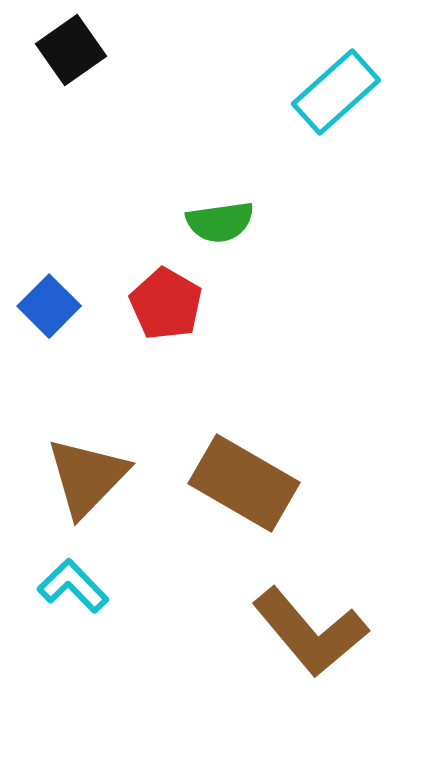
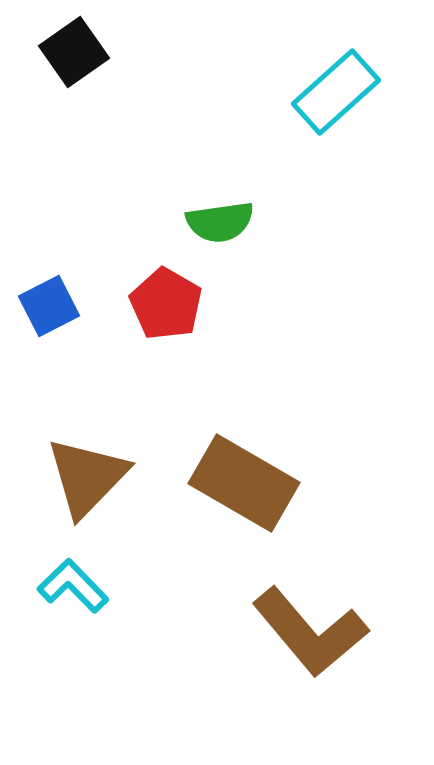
black square: moved 3 px right, 2 px down
blue square: rotated 18 degrees clockwise
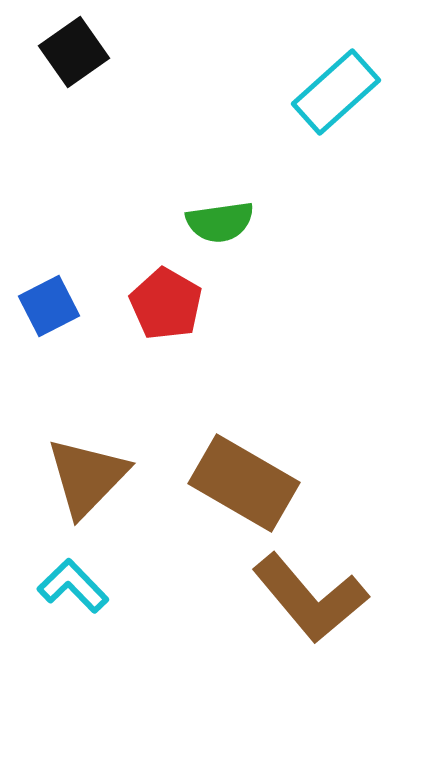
brown L-shape: moved 34 px up
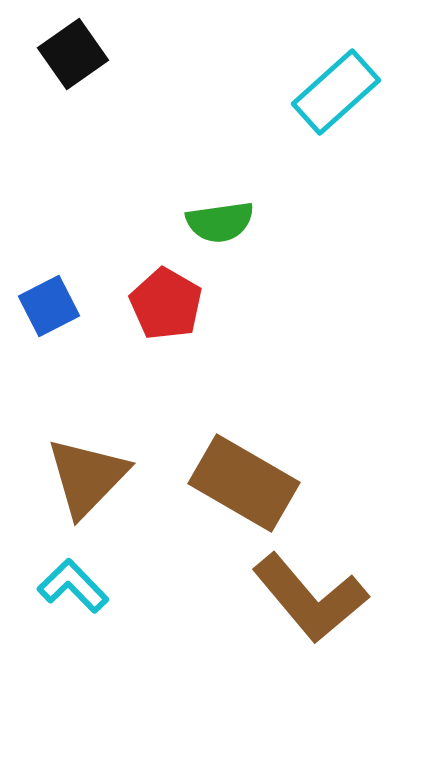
black square: moved 1 px left, 2 px down
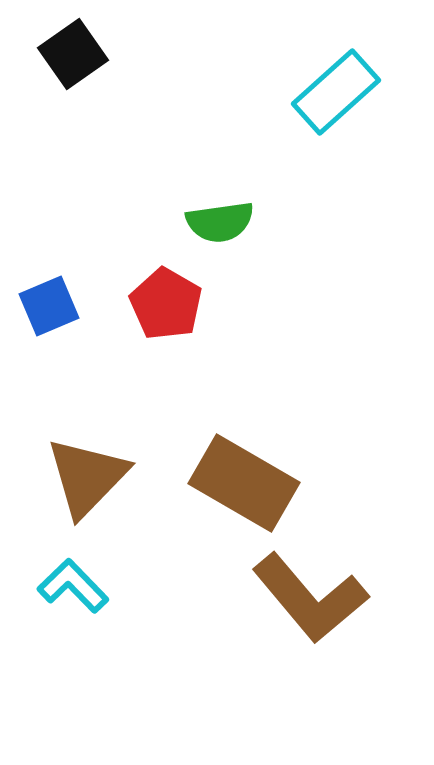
blue square: rotated 4 degrees clockwise
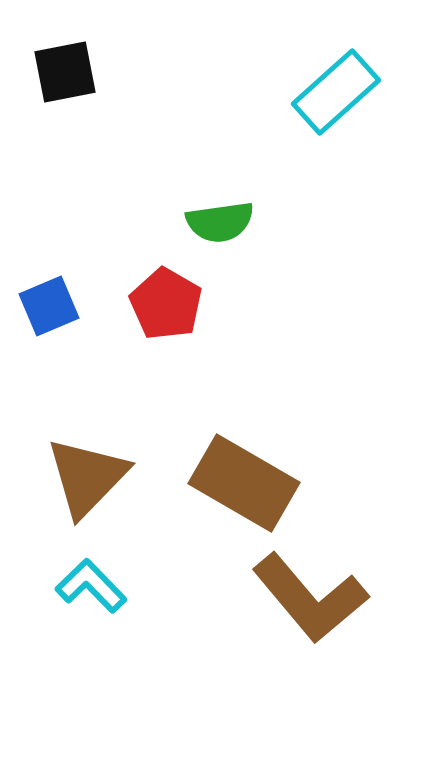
black square: moved 8 px left, 18 px down; rotated 24 degrees clockwise
cyan L-shape: moved 18 px right
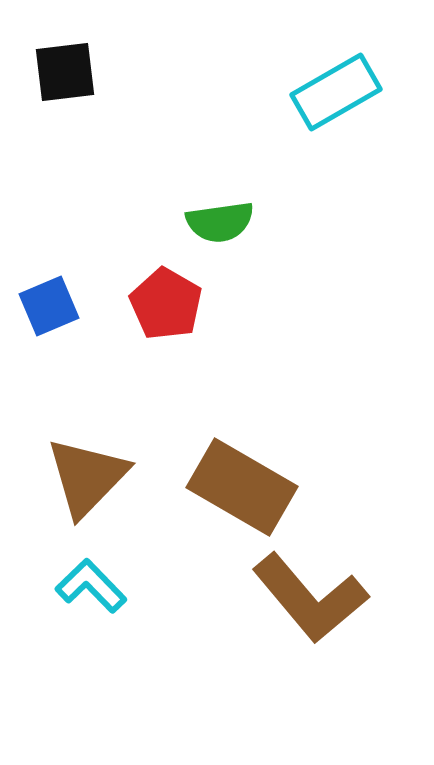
black square: rotated 4 degrees clockwise
cyan rectangle: rotated 12 degrees clockwise
brown rectangle: moved 2 px left, 4 px down
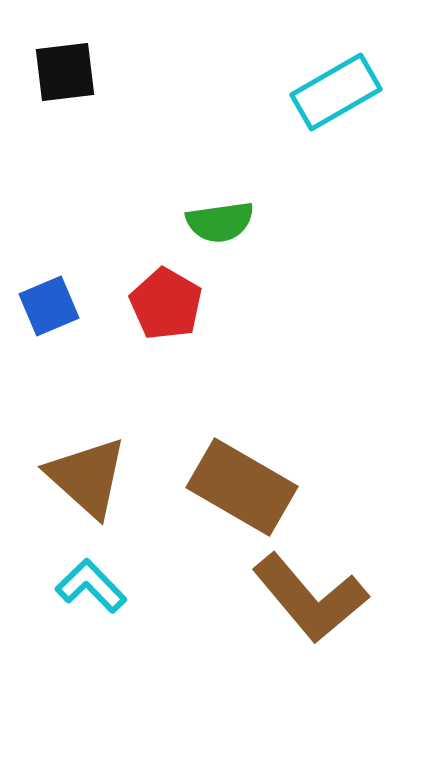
brown triangle: rotated 32 degrees counterclockwise
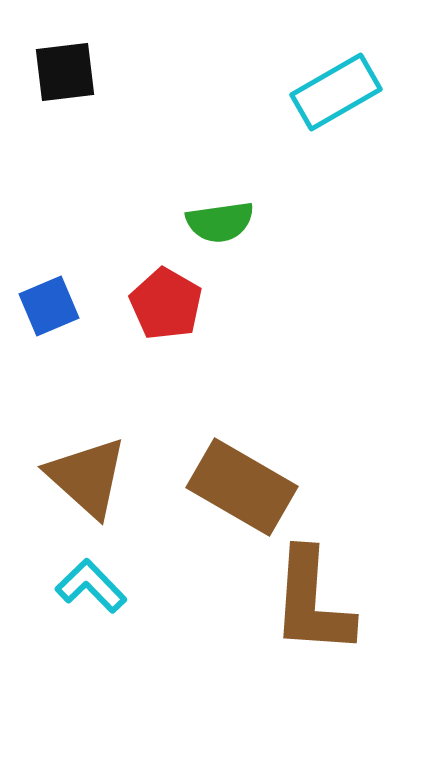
brown L-shape: moved 2 px right, 4 px down; rotated 44 degrees clockwise
